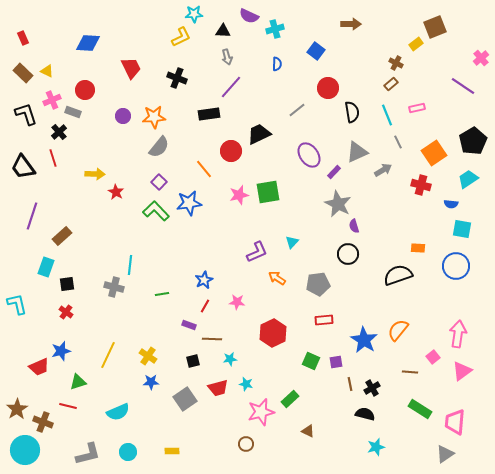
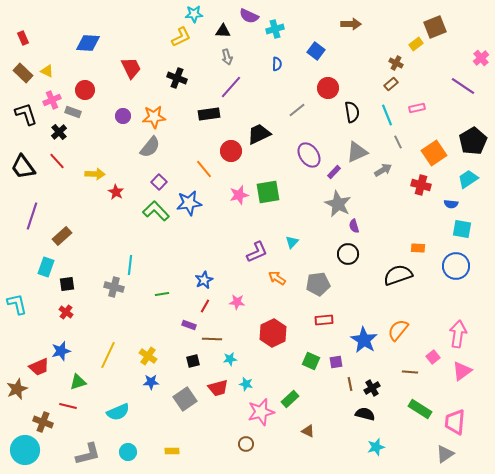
gray semicircle at (159, 147): moved 9 px left
red line at (53, 158): moved 4 px right, 3 px down; rotated 24 degrees counterclockwise
brown star at (17, 409): moved 20 px up; rotated 10 degrees clockwise
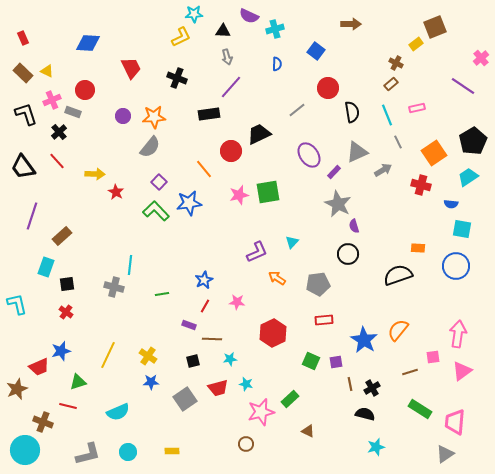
cyan trapezoid at (468, 179): moved 2 px up
pink square at (433, 357): rotated 32 degrees clockwise
brown line at (410, 372): rotated 21 degrees counterclockwise
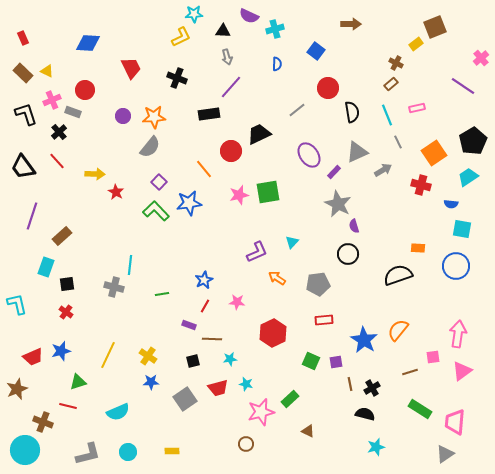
red trapezoid at (39, 367): moved 6 px left, 10 px up
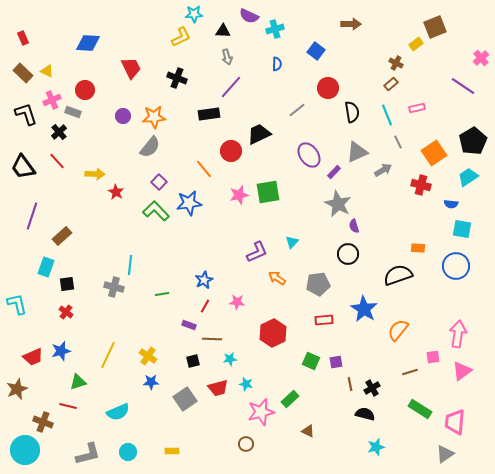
blue star at (364, 340): moved 31 px up
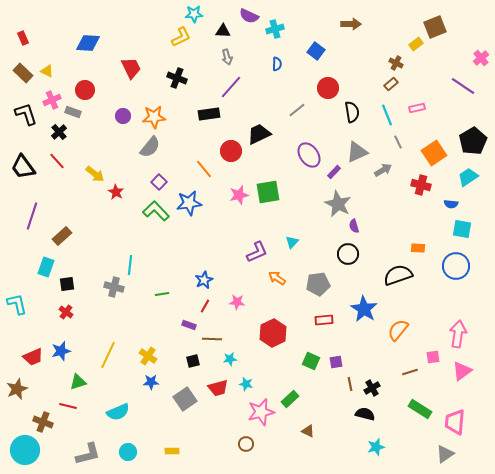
yellow arrow at (95, 174): rotated 36 degrees clockwise
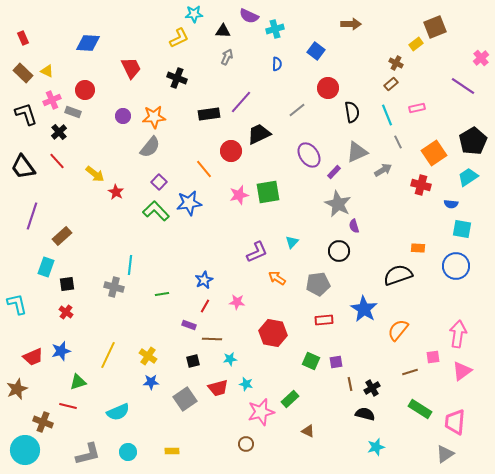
yellow L-shape at (181, 37): moved 2 px left, 1 px down
gray arrow at (227, 57): rotated 140 degrees counterclockwise
purple line at (231, 87): moved 10 px right, 15 px down
black circle at (348, 254): moved 9 px left, 3 px up
red hexagon at (273, 333): rotated 24 degrees counterclockwise
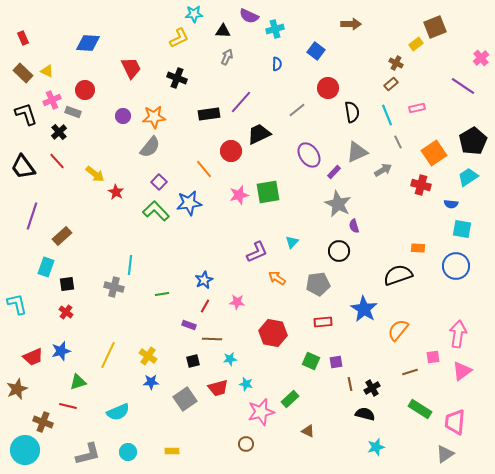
red rectangle at (324, 320): moved 1 px left, 2 px down
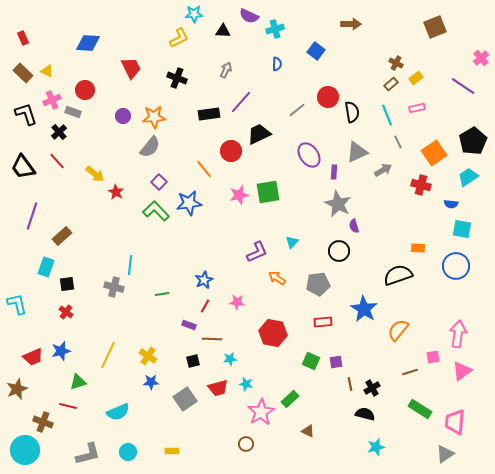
yellow rectangle at (416, 44): moved 34 px down
gray arrow at (227, 57): moved 1 px left, 13 px down
red circle at (328, 88): moved 9 px down
purple rectangle at (334, 172): rotated 40 degrees counterclockwise
pink star at (261, 412): rotated 16 degrees counterclockwise
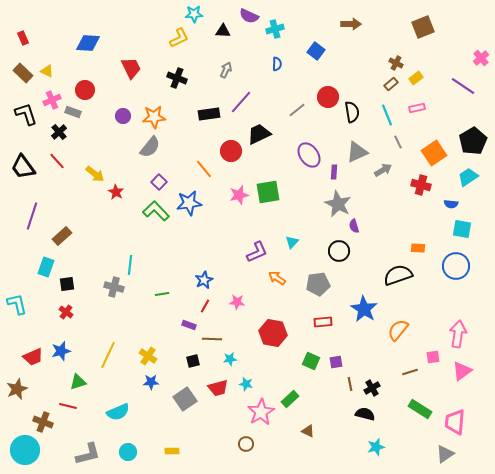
brown square at (435, 27): moved 12 px left
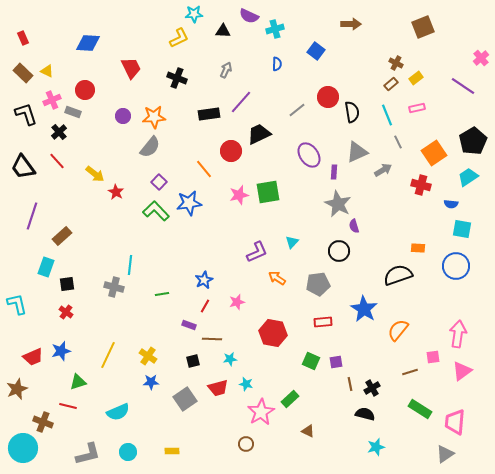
pink star at (237, 302): rotated 21 degrees counterclockwise
cyan circle at (25, 450): moved 2 px left, 2 px up
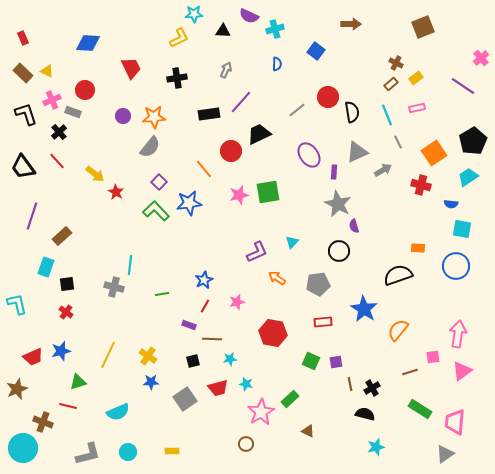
black cross at (177, 78): rotated 30 degrees counterclockwise
